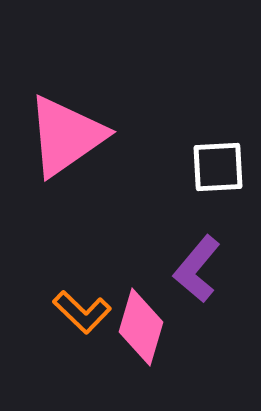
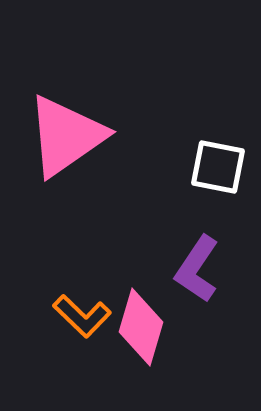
white square: rotated 14 degrees clockwise
purple L-shape: rotated 6 degrees counterclockwise
orange L-shape: moved 4 px down
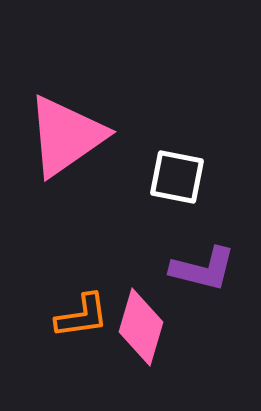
white square: moved 41 px left, 10 px down
purple L-shape: moved 6 px right; rotated 110 degrees counterclockwise
orange L-shape: rotated 52 degrees counterclockwise
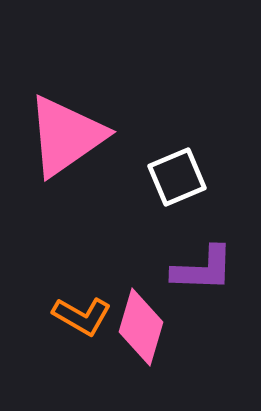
white square: rotated 34 degrees counterclockwise
purple L-shape: rotated 12 degrees counterclockwise
orange L-shape: rotated 38 degrees clockwise
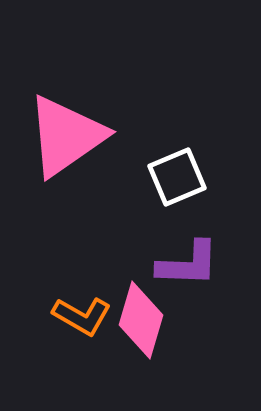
purple L-shape: moved 15 px left, 5 px up
pink diamond: moved 7 px up
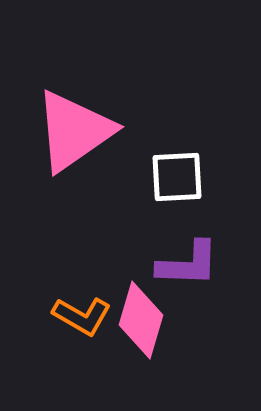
pink triangle: moved 8 px right, 5 px up
white square: rotated 20 degrees clockwise
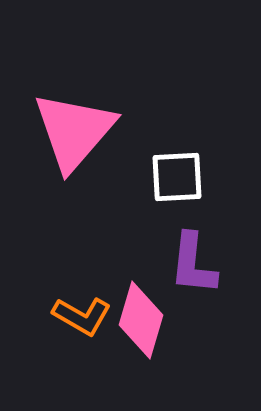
pink triangle: rotated 14 degrees counterclockwise
purple L-shape: moved 5 px right; rotated 94 degrees clockwise
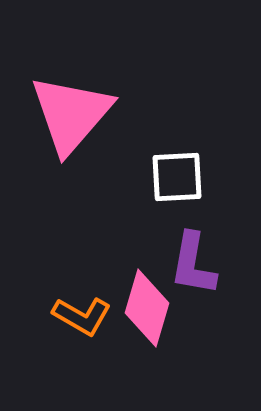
pink triangle: moved 3 px left, 17 px up
purple L-shape: rotated 4 degrees clockwise
pink diamond: moved 6 px right, 12 px up
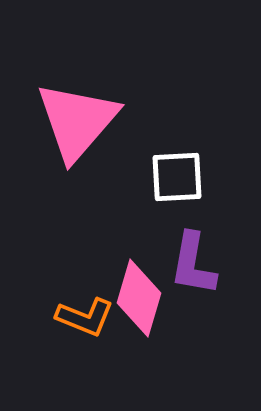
pink triangle: moved 6 px right, 7 px down
pink diamond: moved 8 px left, 10 px up
orange L-shape: moved 3 px right, 1 px down; rotated 8 degrees counterclockwise
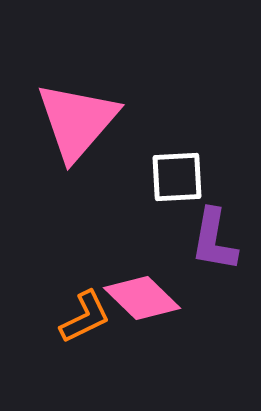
purple L-shape: moved 21 px right, 24 px up
pink diamond: moved 3 px right; rotated 62 degrees counterclockwise
orange L-shape: rotated 48 degrees counterclockwise
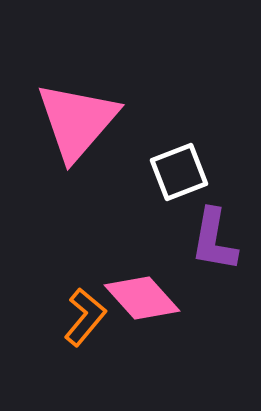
white square: moved 2 px right, 5 px up; rotated 18 degrees counterclockwise
pink diamond: rotated 4 degrees clockwise
orange L-shape: rotated 24 degrees counterclockwise
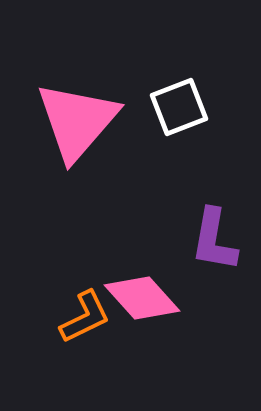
white square: moved 65 px up
orange L-shape: rotated 24 degrees clockwise
